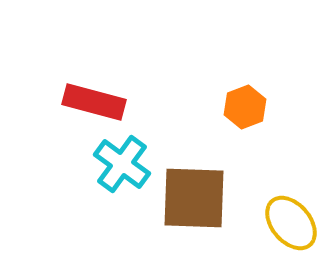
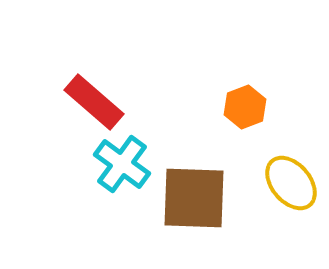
red rectangle: rotated 26 degrees clockwise
yellow ellipse: moved 40 px up
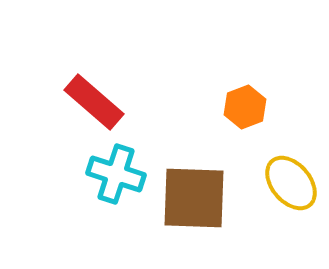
cyan cross: moved 6 px left, 10 px down; rotated 18 degrees counterclockwise
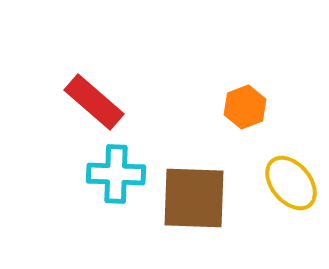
cyan cross: rotated 16 degrees counterclockwise
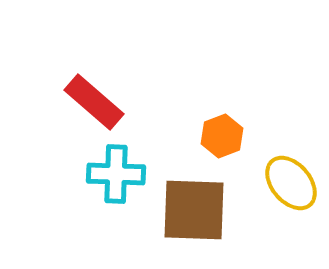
orange hexagon: moved 23 px left, 29 px down
brown square: moved 12 px down
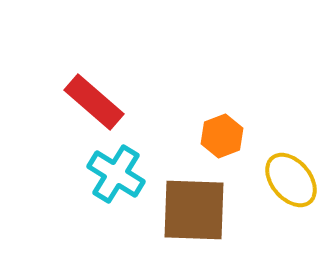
cyan cross: rotated 30 degrees clockwise
yellow ellipse: moved 3 px up
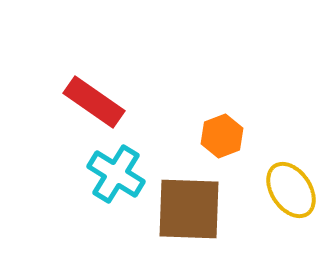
red rectangle: rotated 6 degrees counterclockwise
yellow ellipse: moved 10 px down; rotated 6 degrees clockwise
brown square: moved 5 px left, 1 px up
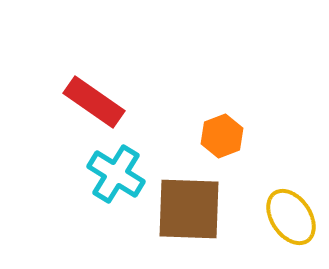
yellow ellipse: moved 27 px down
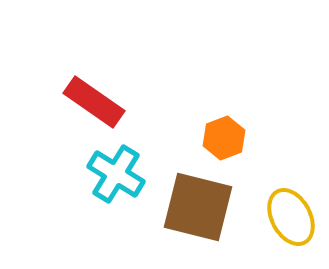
orange hexagon: moved 2 px right, 2 px down
brown square: moved 9 px right, 2 px up; rotated 12 degrees clockwise
yellow ellipse: rotated 6 degrees clockwise
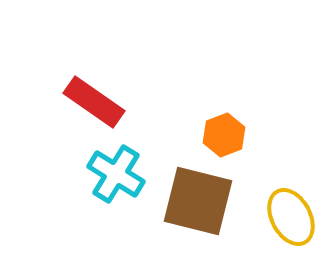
orange hexagon: moved 3 px up
brown square: moved 6 px up
